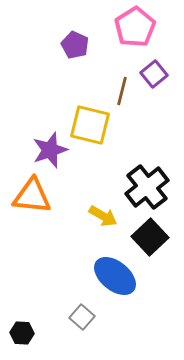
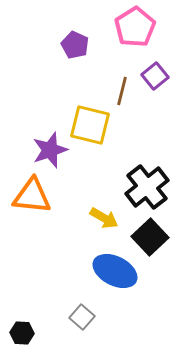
purple square: moved 1 px right, 2 px down
yellow arrow: moved 1 px right, 2 px down
blue ellipse: moved 5 px up; rotated 12 degrees counterclockwise
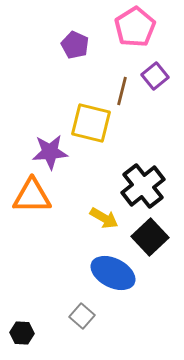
yellow square: moved 1 px right, 2 px up
purple star: moved 2 px down; rotated 15 degrees clockwise
black cross: moved 4 px left, 1 px up
orange triangle: rotated 6 degrees counterclockwise
blue ellipse: moved 2 px left, 2 px down
gray square: moved 1 px up
